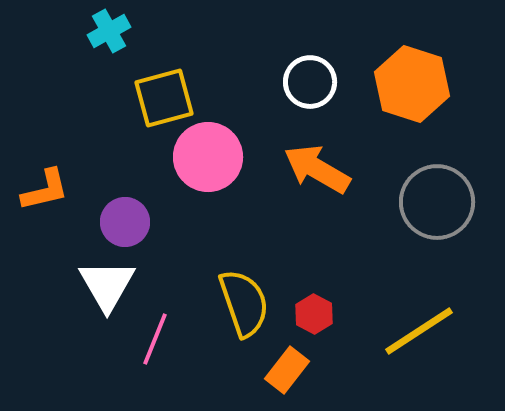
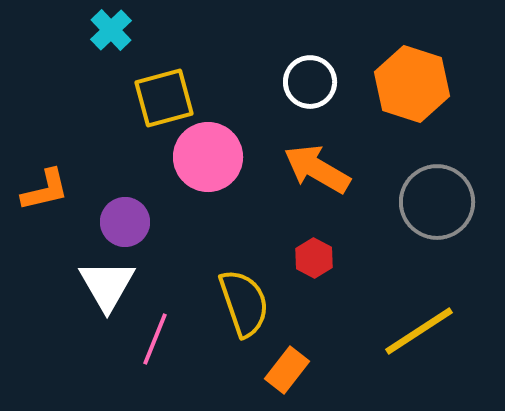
cyan cross: moved 2 px right, 1 px up; rotated 15 degrees counterclockwise
red hexagon: moved 56 px up
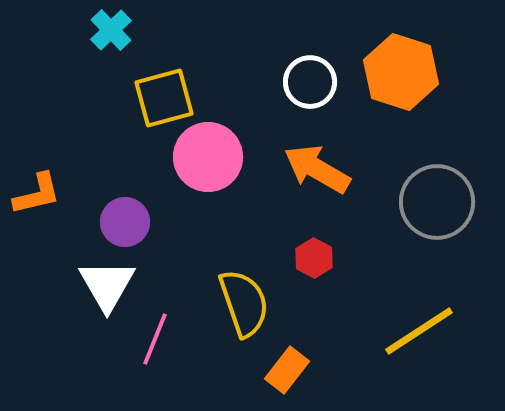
orange hexagon: moved 11 px left, 12 px up
orange L-shape: moved 8 px left, 4 px down
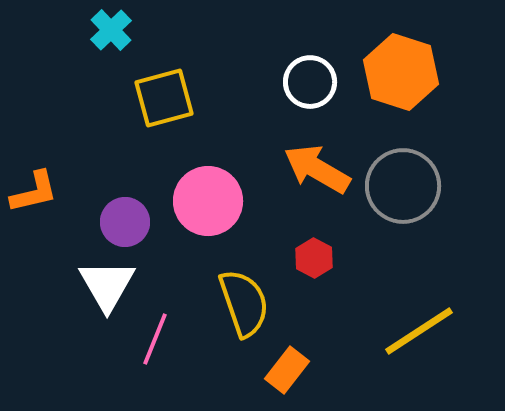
pink circle: moved 44 px down
orange L-shape: moved 3 px left, 2 px up
gray circle: moved 34 px left, 16 px up
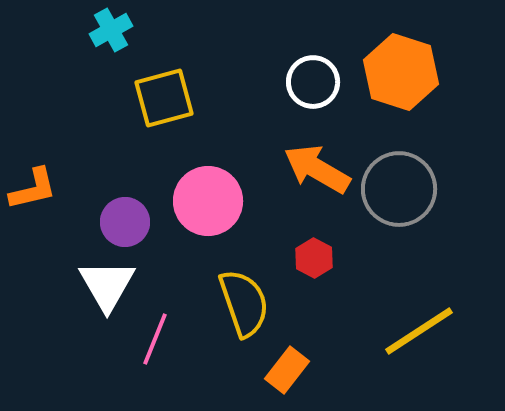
cyan cross: rotated 15 degrees clockwise
white circle: moved 3 px right
gray circle: moved 4 px left, 3 px down
orange L-shape: moved 1 px left, 3 px up
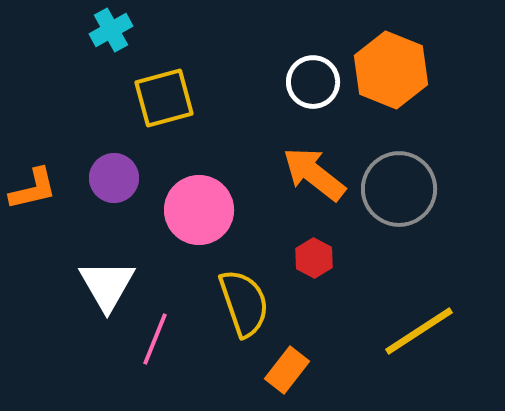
orange hexagon: moved 10 px left, 2 px up; rotated 4 degrees clockwise
orange arrow: moved 3 px left, 5 px down; rotated 8 degrees clockwise
pink circle: moved 9 px left, 9 px down
purple circle: moved 11 px left, 44 px up
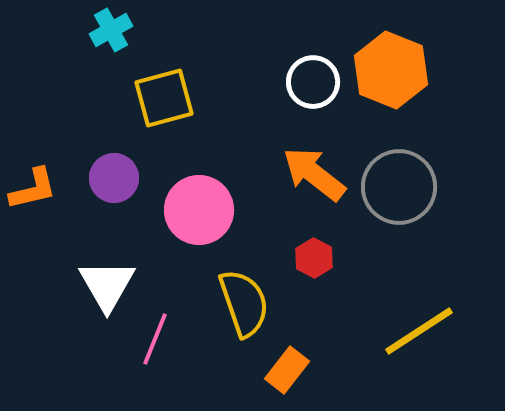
gray circle: moved 2 px up
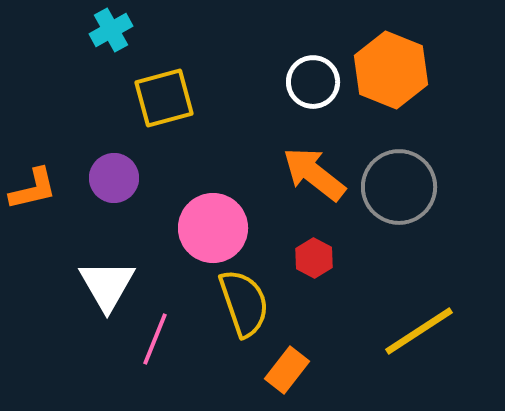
pink circle: moved 14 px right, 18 px down
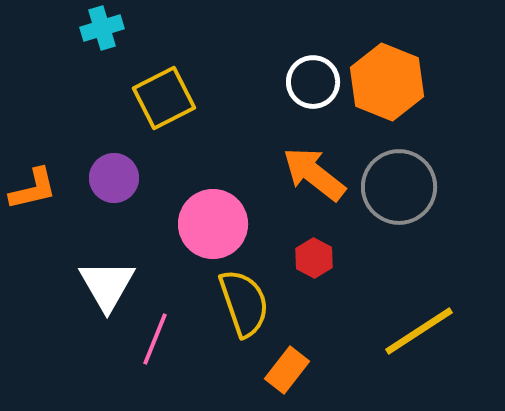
cyan cross: moved 9 px left, 2 px up; rotated 12 degrees clockwise
orange hexagon: moved 4 px left, 12 px down
yellow square: rotated 12 degrees counterclockwise
pink circle: moved 4 px up
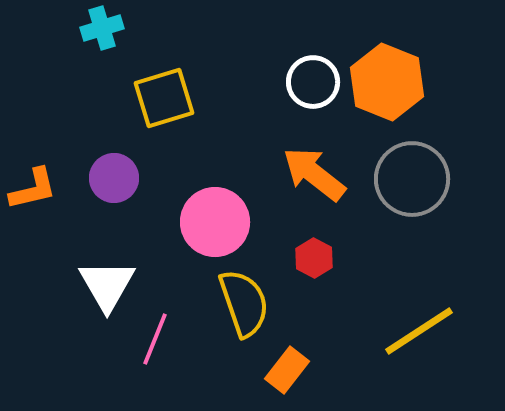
yellow square: rotated 10 degrees clockwise
gray circle: moved 13 px right, 8 px up
pink circle: moved 2 px right, 2 px up
